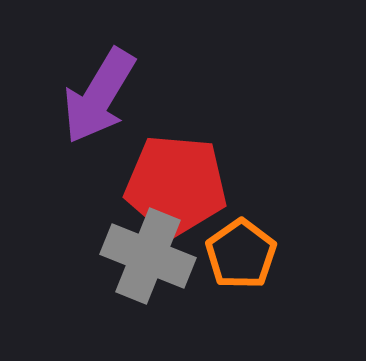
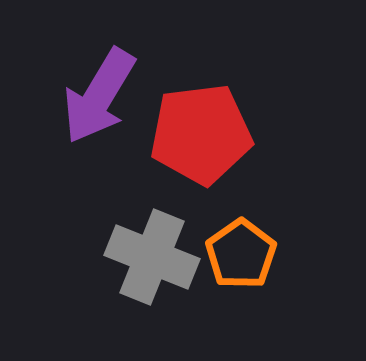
red pentagon: moved 25 px right, 51 px up; rotated 12 degrees counterclockwise
gray cross: moved 4 px right, 1 px down
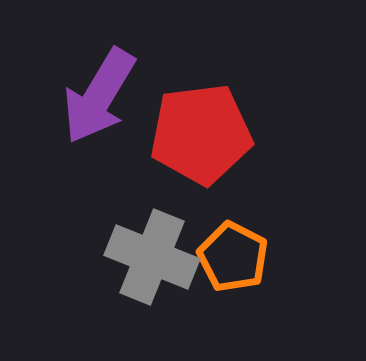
orange pentagon: moved 8 px left, 3 px down; rotated 10 degrees counterclockwise
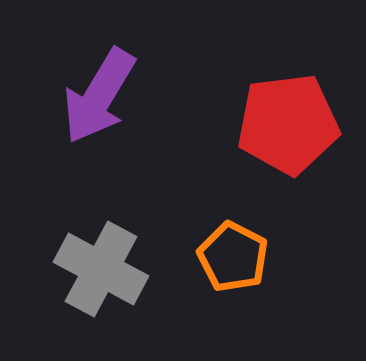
red pentagon: moved 87 px right, 10 px up
gray cross: moved 51 px left, 12 px down; rotated 6 degrees clockwise
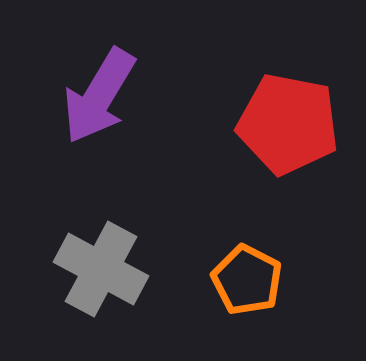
red pentagon: rotated 18 degrees clockwise
orange pentagon: moved 14 px right, 23 px down
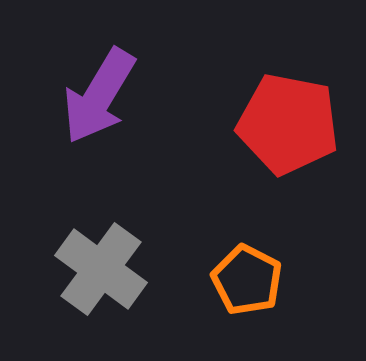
gray cross: rotated 8 degrees clockwise
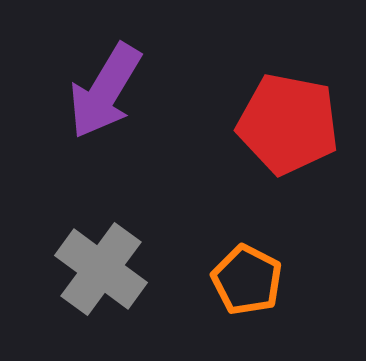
purple arrow: moved 6 px right, 5 px up
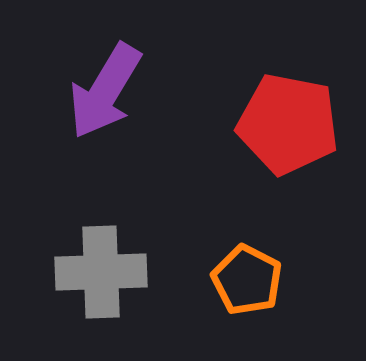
gray cross: moved 3 px down; rotated 38 degrees counterclockwise
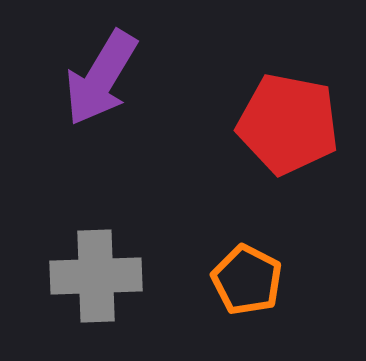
purple arrow: moved 4 px left, 13 px up
gray cross: moved 5 px left, 4 px down
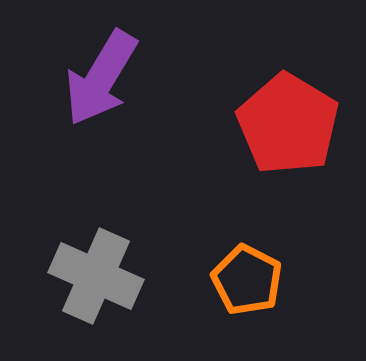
red pentagon: rotated 20 degrees clockwise
gray cross: rotated 26 degrees clockwise
